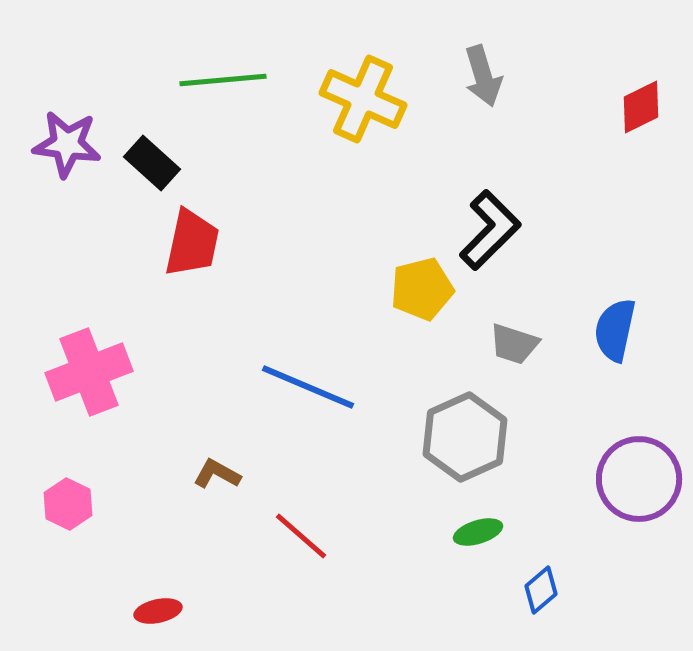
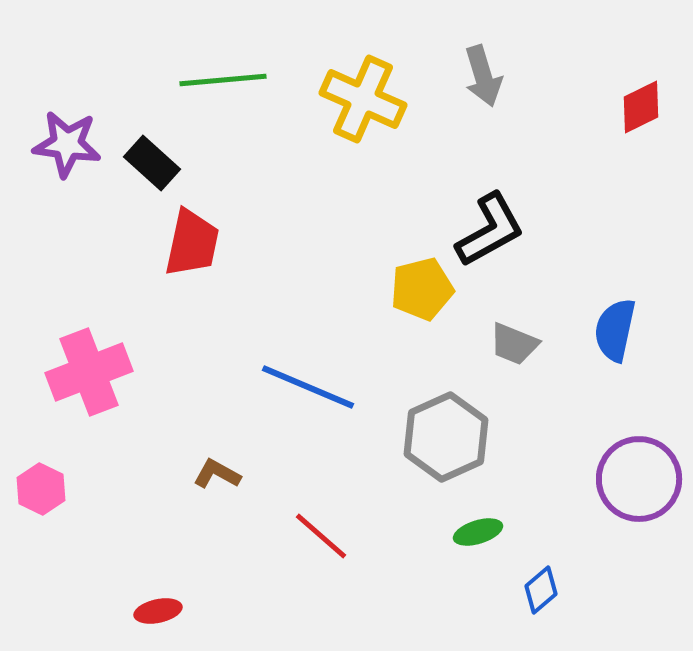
black L-shape: rotated 16 degrees clockwise
gray trapezoid: rotated 4 degrees clockwise
gray hexagon: moved 19 px left
pink hexagon: moved 27 px left, 15 px up
red line: moved 20 px right
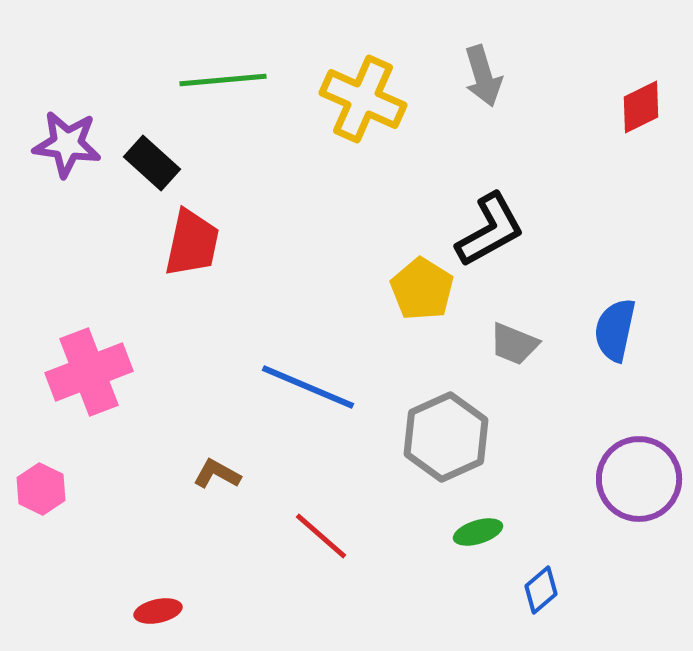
yellow pentagon: rotated 26 degrees counterclockwise
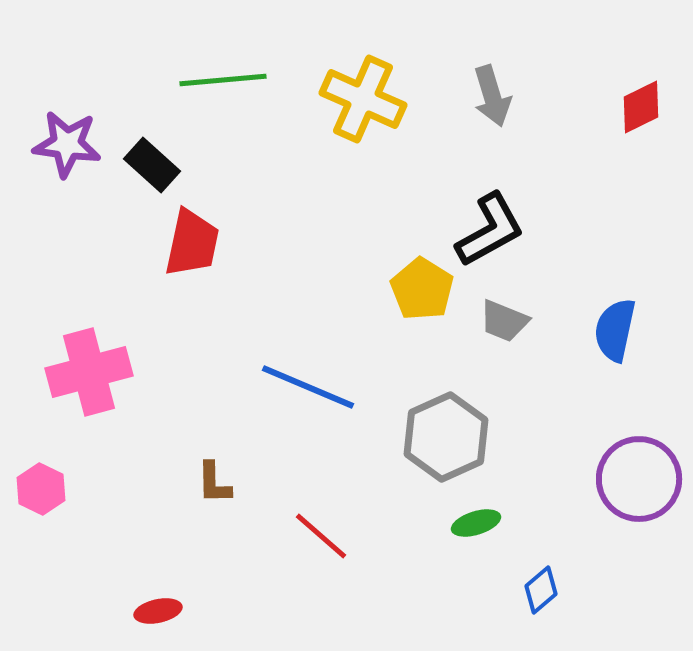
gray arrow: moved 9 px right, 20 px down
black rectangle: moved 2 px down
gray trapezoid: moved 10 px left, 23 px up
pink cross: rotated 6 degrees clockwise
brown L-shape: moved 3 px left, 9 px down; rotated 120 degrees counterclockwise
green ellipse: moved 2 px left, 9 px up
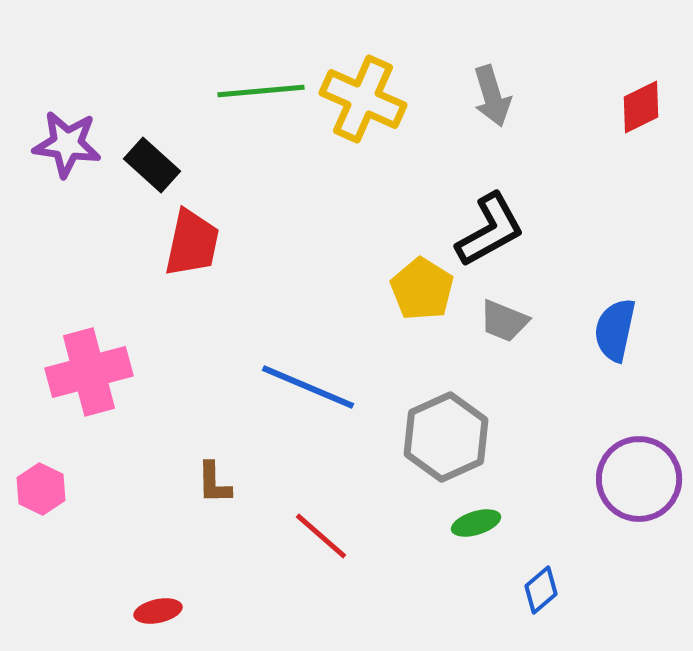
green line: moved 38 px right, 11 px down
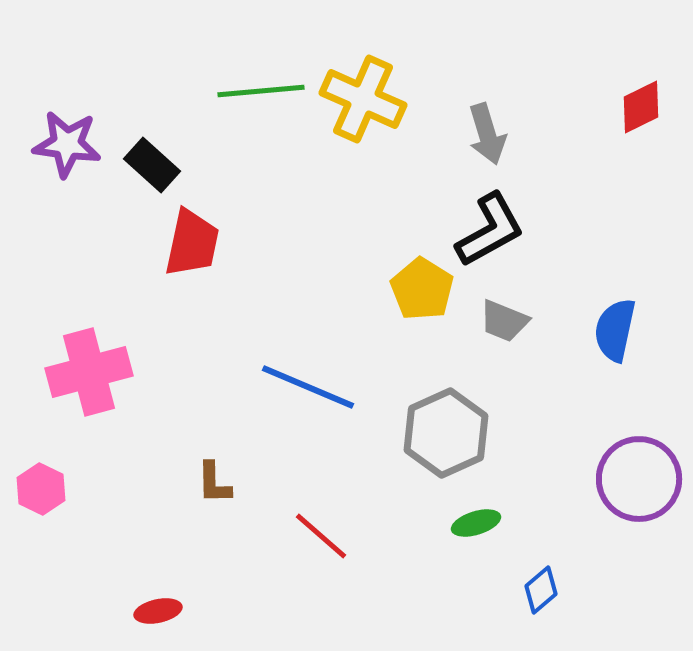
gray arrow: moved 5 px left, 38 px down
gray hexagon: moved 4 px up
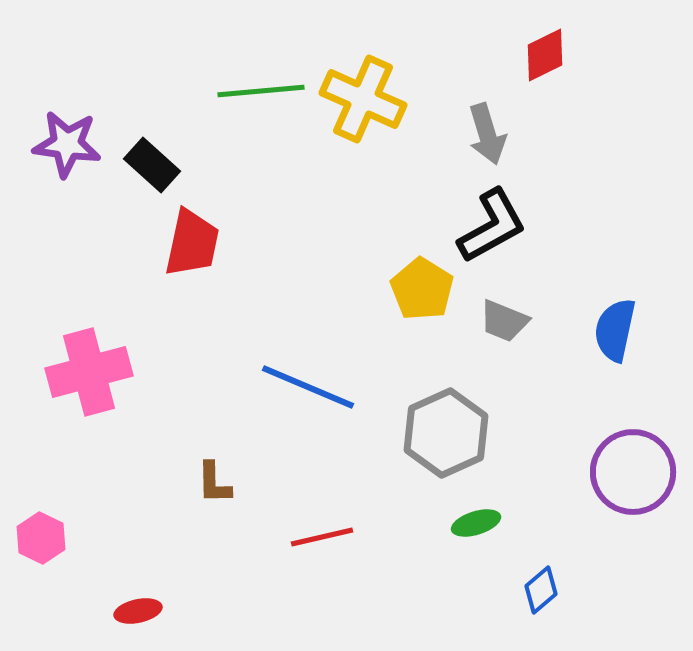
red diamond: moved 96 px left, 52 px up
black L-shape: moved 2 px right, 4 px up
purple circle: moved 6 px left, 7 px up
pink hexagon: moved 49 px down
red line: moved 1 px right, 1 px down; rotated 54 degrees counterclockwise
red ellipse: moved 20 px left
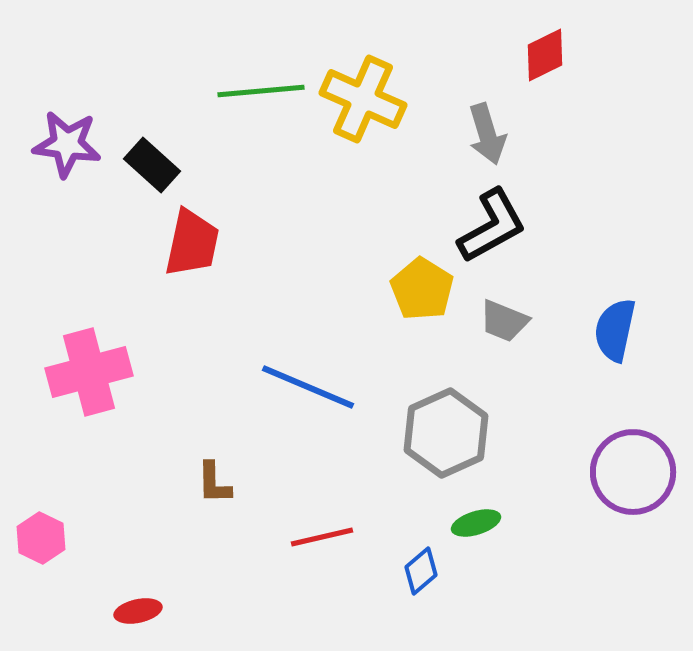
blue diamond: moved 120 px left, 19 px up
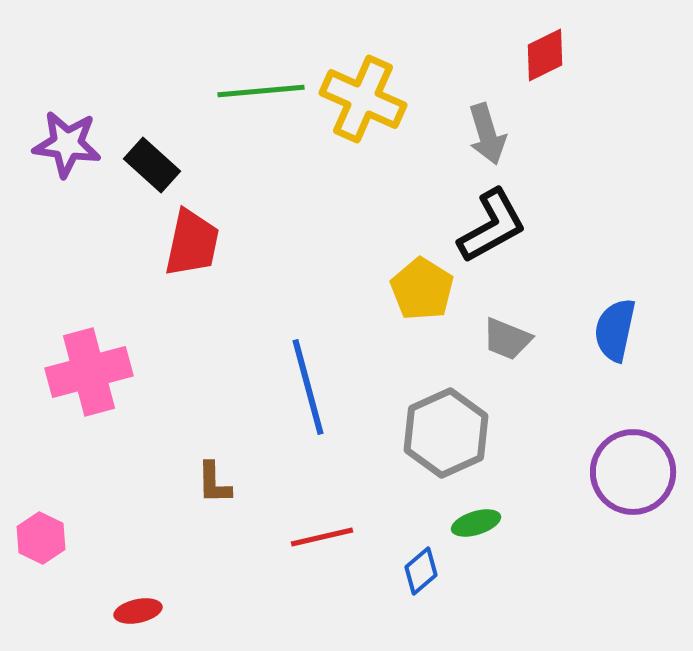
gray trapezoid: moved 3 px right, 18 px down
blue line: rotated 52 degrees clockwise
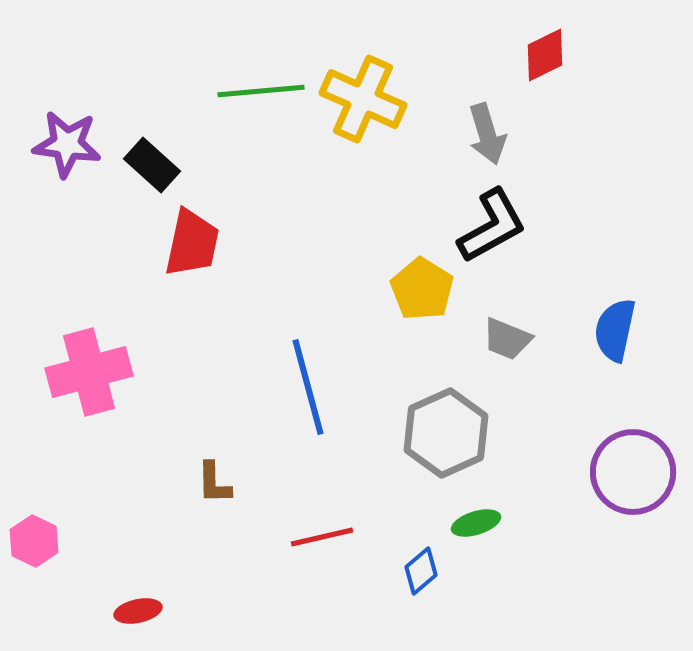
pink hexagon: moved 7 px left, 3 px down
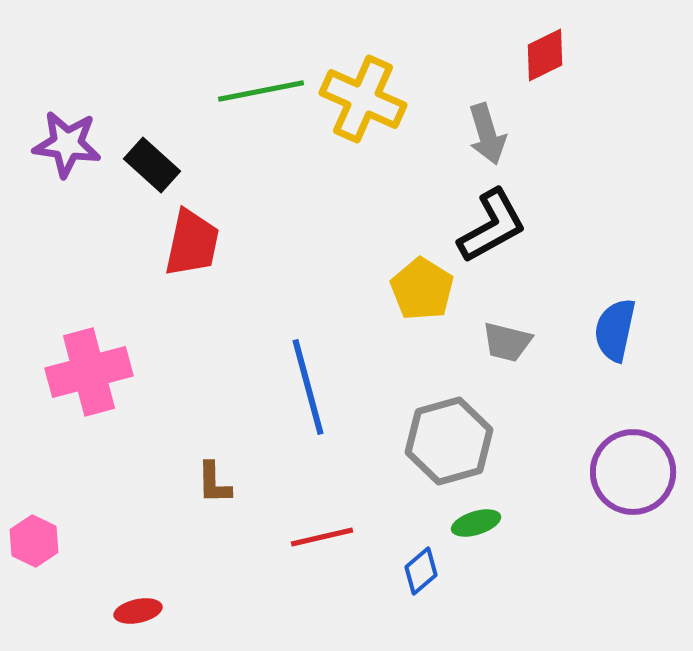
green line: rotated 6 degrees counterclockwise
gray trapezoid: moved 3 px down; rotated 8 degrees counterclockwise
gray hexagon: moved 3 px right, 8 px down; rotated 8 degrees clockwise
